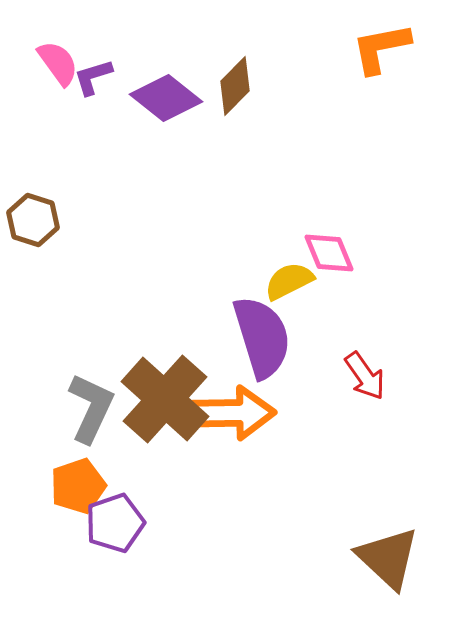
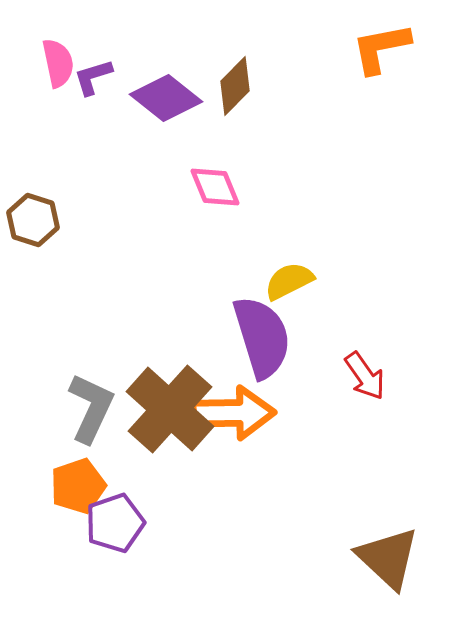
pink semicircle: rotated 24 degrees clockwise
pink diamond: moved 114 px left, 66 px up
brown cross: moved 5 px right, 10 px down
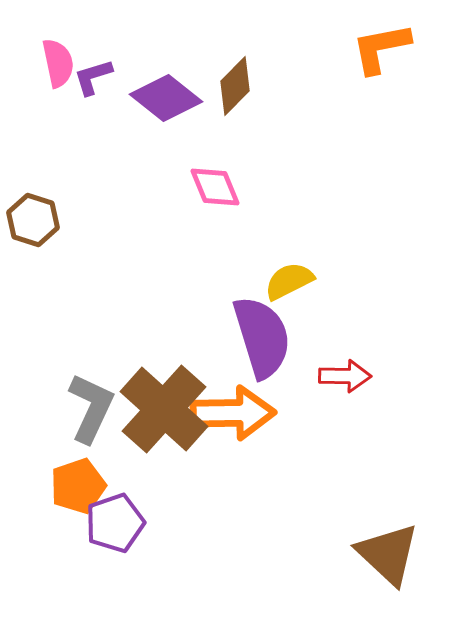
red arrow: moved 20 px left; rotated 54 degrees counterclockwise
brown cross: moved 6 px left
brown triangle: moved 4 px up
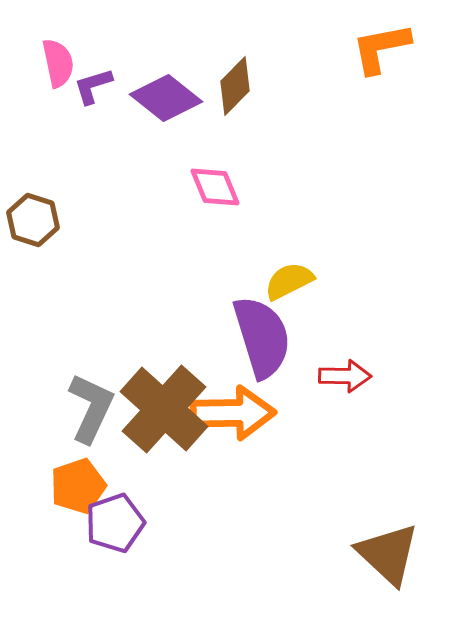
purple L-shape: moved 9 px down
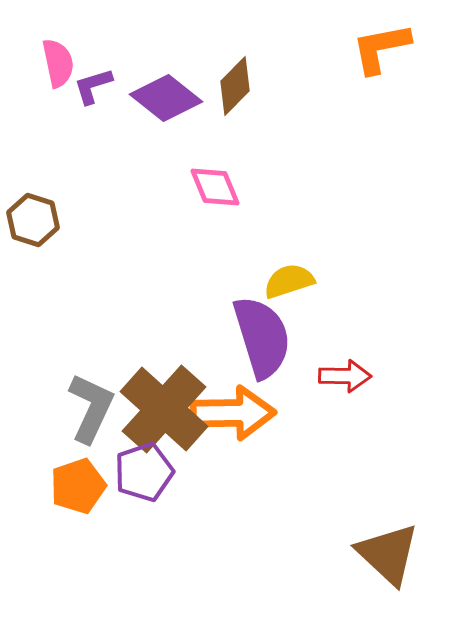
yellow semicircle: rotated 9 degrees clockwise
purple pentagon: moved 29 px right, 51 px up
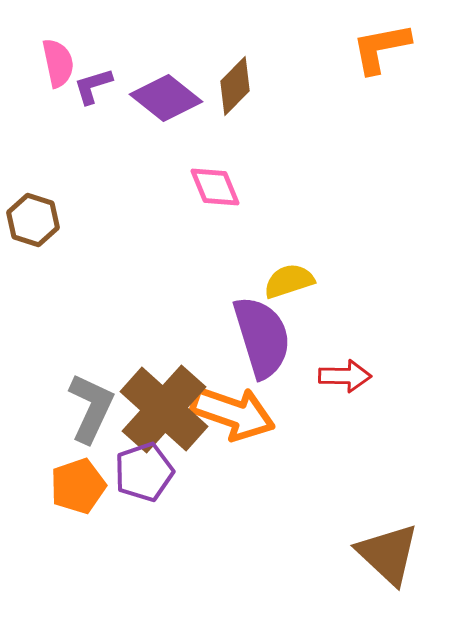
orange arrow: rotated 20 degrees clockwise
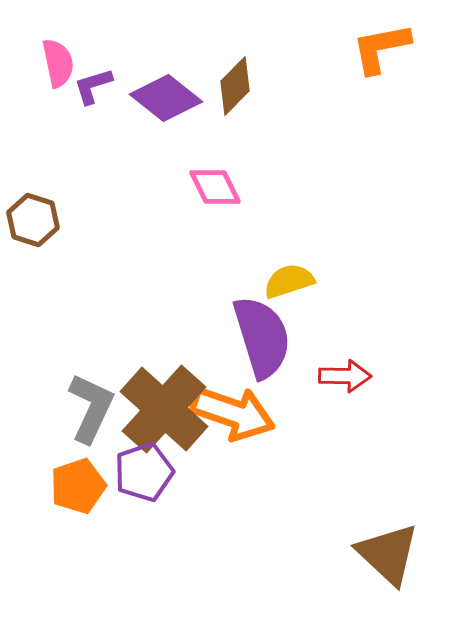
pink diamond: rotated 4 degrees counterclockwise
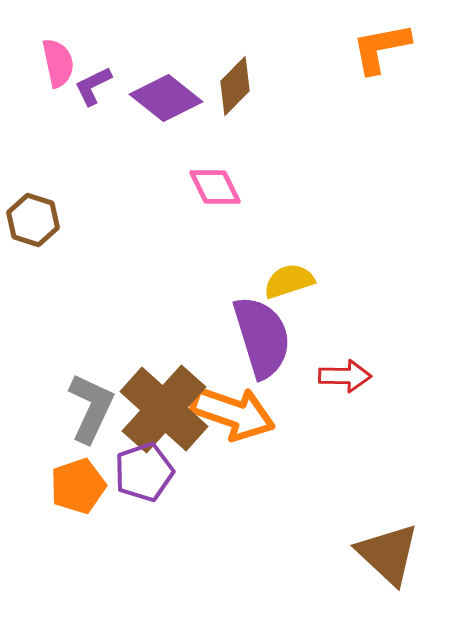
purple L-shape: rotated 9 degrees counterclockwise
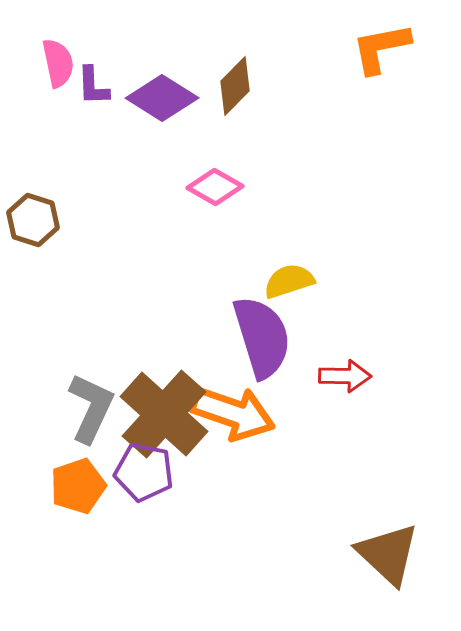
purple L-shape: rotated 66 degrees counterclockwise
purple diamond: moved 4 px left; rotated 6 degrees counterclockwise
pink diamond: rotated 34 degrees counterclockwise
brown cross: moved 5 px down
purple pentagon: rotated 30 degrees clockwise
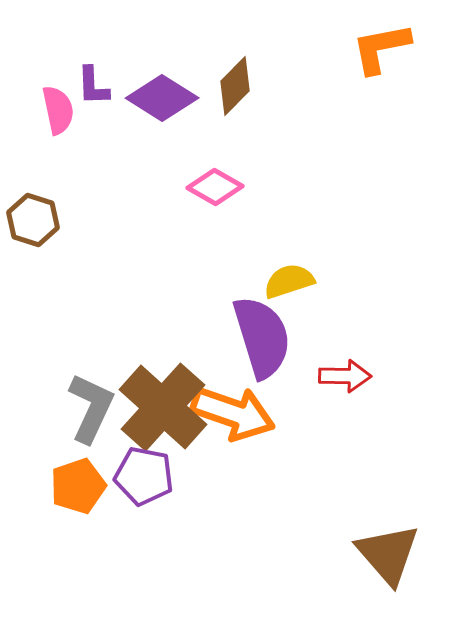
pink semicircle: moved 47 px down
brown cross: moved 1 px left, 7 px up
purple pentagon: moved 4 px down
brown triangle: rotated 6 degrees clockwise
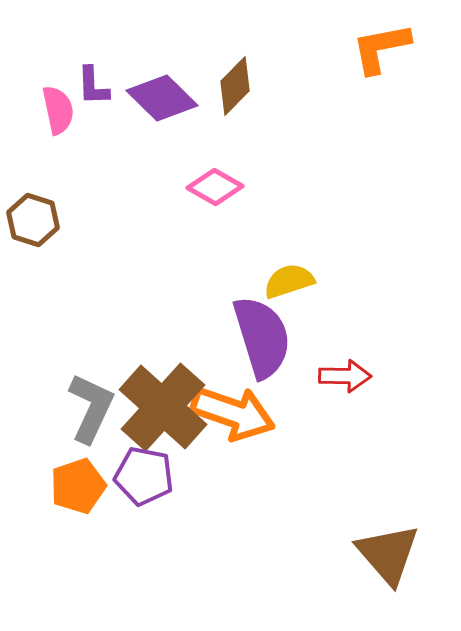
purple diamond: rotated 12 degrees clockwise
